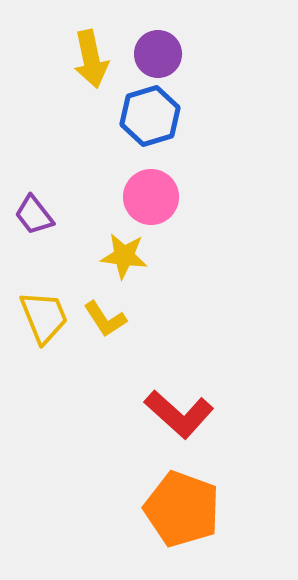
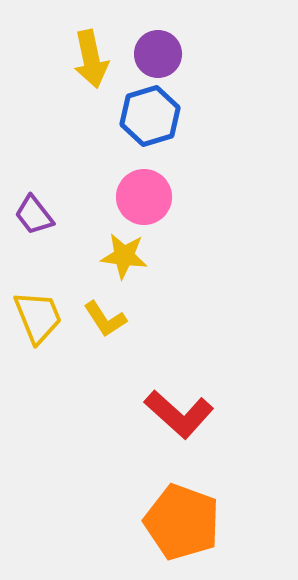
pink circle: moved 7 px left
yellow trapezoid: moved 6 px left
orange pentagon: moved 13 px down
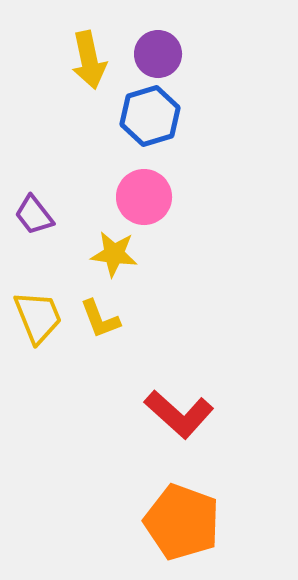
yellow arrow: moved 2 px left, 1 px down
yellow star: moved 10 px left, 2 px up
yellow L-shape: moved 5 px left; rotated 12 degrees clockwise
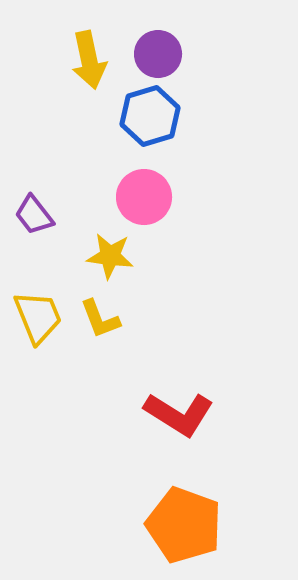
yellow star: moved 4 px left, 2 px down
red L-shape: rotated 10 degrees counterclockwise
orange pentagon: moved 2 px right, 3 px down
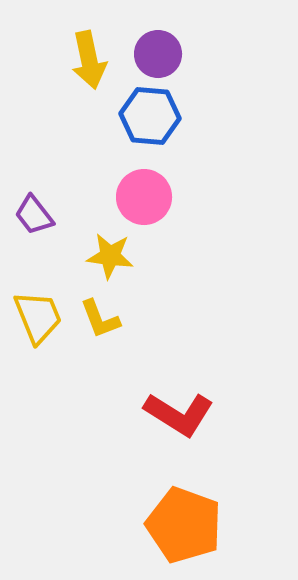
blue hexagon: rotated 22 degrees clockwise
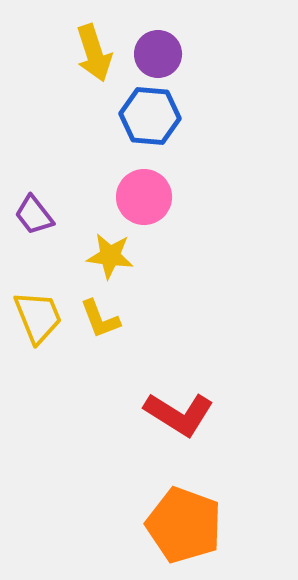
yellow arrow: moved 5 px right, 7 px up; rotated 6 degrees counterclockwise
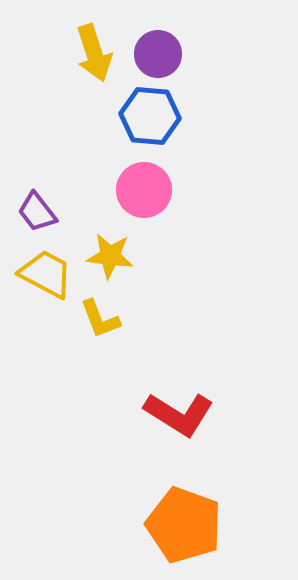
pink circle: moved 7 px up
purple trapezoid: moved 3 px right, 3 px up
yellow trapezoid: moved 8 px right, 43 px up; rotated 40 degrees counterclockwise
